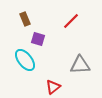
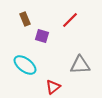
red line: moved 1 px left, 1 px up
purple square: moved 4 px right, 3 px up
cyan ellipse: moved 5 px down; rotated 15 degrees counterclockwise
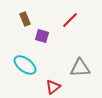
gray triangle: moved 3 px down
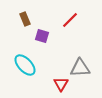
cyan ellipse: rotated 10 degrees clockwise
red triangle: moved 8 px right, 3 px up; rotated 21 degrees counterclockwise
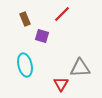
red line: moved 8 px left, 6 px up
cyan ellipse: rotated 30 degrees clockwise
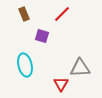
brown rectangle: moved 1 px left, 5 px up
